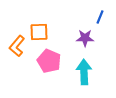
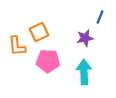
orange square: rotated 24 degrees counterclockwise
purple star: rotated 12 degrees counterclockwise
orange L-shape: rotated 45 degrees counterclockwise
pink pentagon: moved 1 px left; rotated 20 degrees counterclockwise
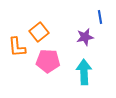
blue line: rotated 32 degrees counterclockwise
orange square: rotated 12 degrees counterclockwise
purple star: moved 1 px up
orange L-shape: moved 1 px down
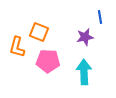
orange square: rotated 30 degrees counterclockwise
orange L-shape: rotated 20 degrees clockwise
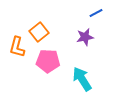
blue line: moved 4 px left, 4 px up; rotated 72 degrees clockwise
orange square: rotated 30 degrees clockwise
cyan arrow: moved 2 px left, 7 px down; rotated 30 degrees counterclockwise
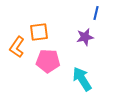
blue line: rotated 48 degrees counterclockwise
orange square: rotated 30 degrees clockwise
orange L-shape: rotated 20 degrees clockwise
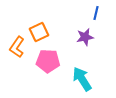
orange square: rotated 18 degrees counterclockwise
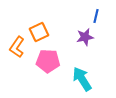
blue line: moved 3 px down
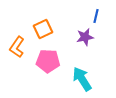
orange square: moved 4 px right, 3 px up
